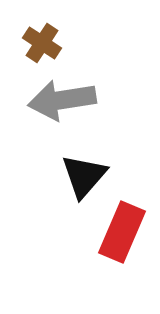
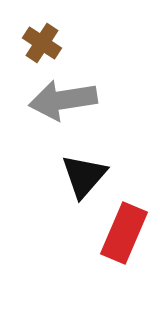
gray arrow: moved 1 px right
red rectangle: moved 2 px right, 1 px down
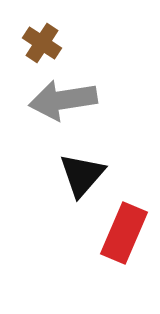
black triangle: moved 2 px left, 1 px up
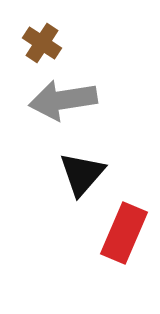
black triangle: moved 1 px up
